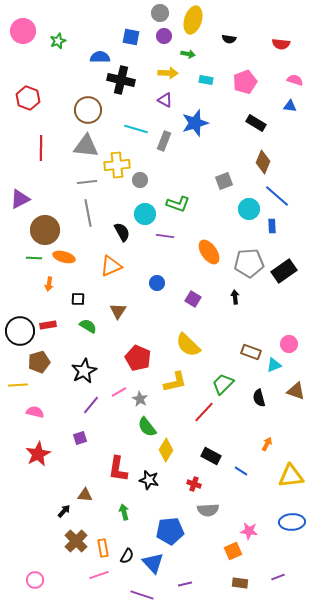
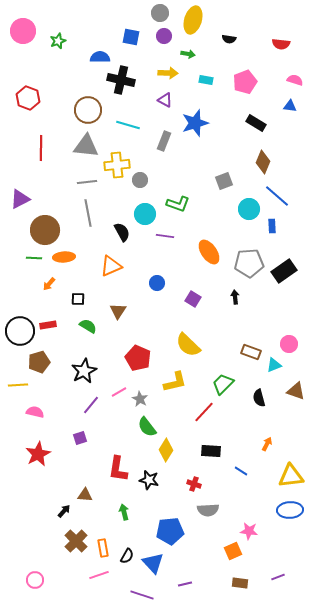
cyan line at (136, 129): moved 8 px left, 4 px up
orange ellipse at (64, 257): rotated 20 degrees counterclockwise
orange arrow at (49, 284): rotated 32 degrees clockwise
black rectangle at (211, 456): moved 5 px up; rotated 24 degrees counterclockwise
blue ellipse at (292, 522): moved 2 px left, 12 px up
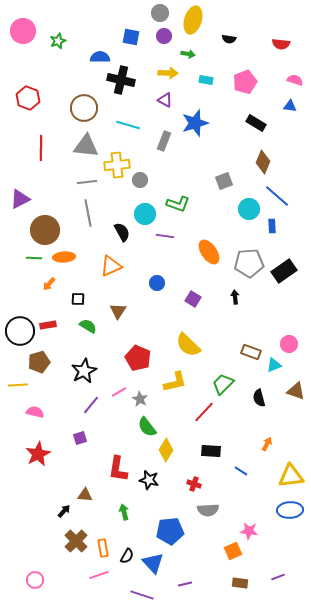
brown circle at (88, 110): moved 4 px left, 2 px up
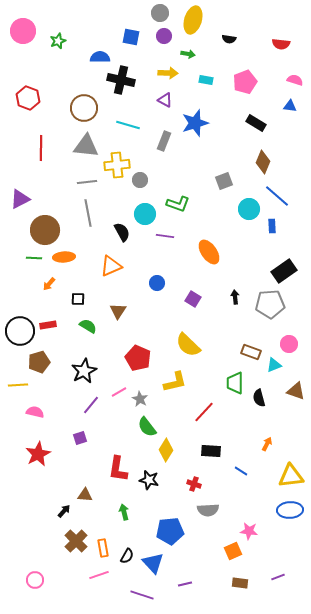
gray pentagon at (249, 263): moved 21 px right, 41 px down
green trapezoid at (223, 384): moved 12 px right, 1 px up; rotated 45 degrees counterclockwise
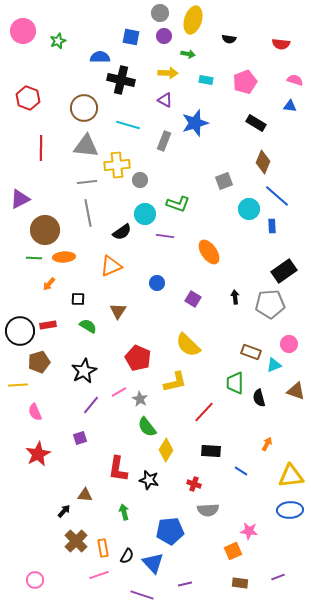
black semicircle at (122, 232): rotated 84 degrees clockwise
pink semicircle at (35, 412): rotated 126 degrees counterclockwise
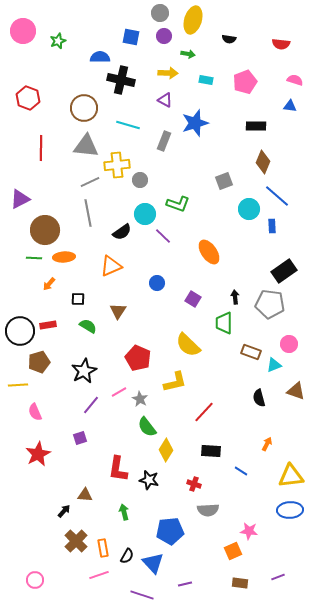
black rectangle at (256, 123): moved 3 px down; rotated 30 degrees counterclockwise
gray line at (87, 182): moved 3 px right; rotated 18 degrees counterclockwise
purple line at (165, 236): moved 2 px left; rotated 36 degrees clockwise
gray pentagon at (270, 304): rotated 12 degrees clockwise
green trapezoid at (235, 383): moved 11 px left, 60 px up
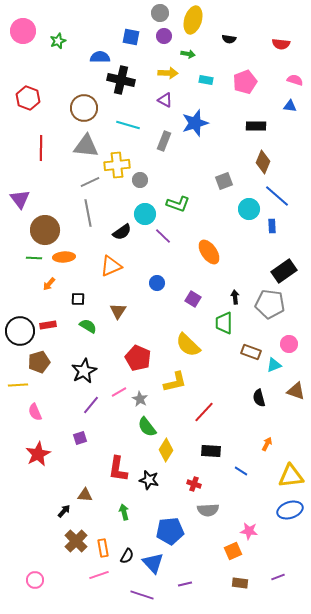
purple triangle at (20, 199): rotated 40 degrees counterclockwise
blue ellipse at (290, 510): rotated 15 degrees counterclockwise
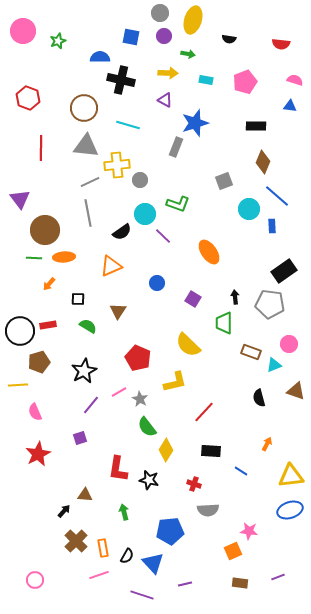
gray rectangle at (164, 141): moved 12 px right, 6 px down
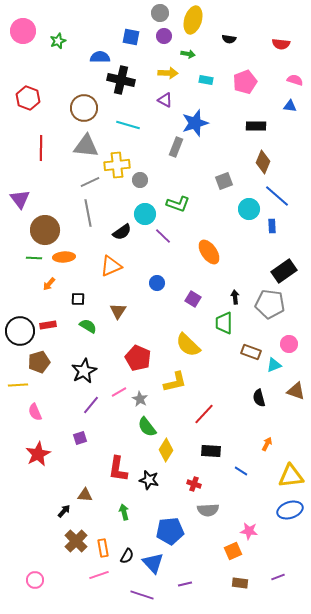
red line at (204, 412): moved 2 px down
